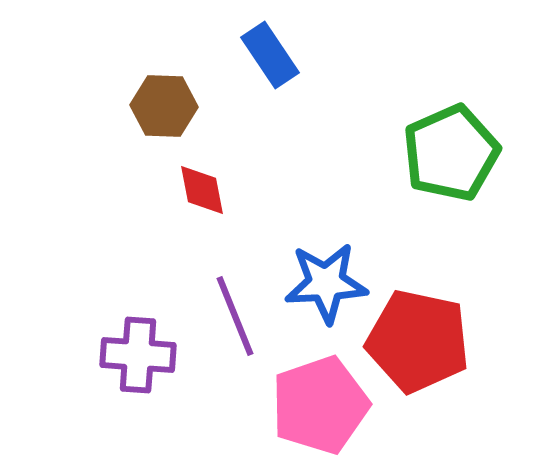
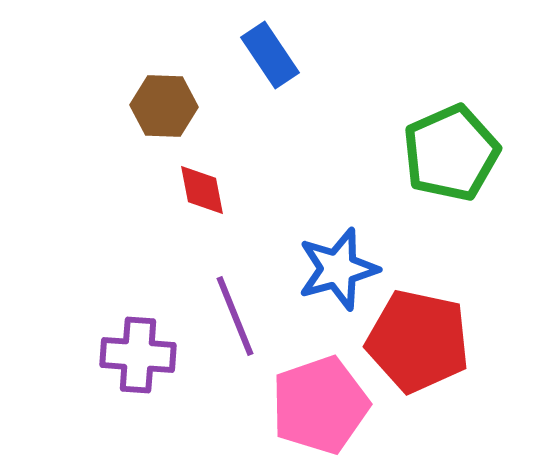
blue star: moved 12 px right, 14 px up; rotated 12 degrees counterclockwise
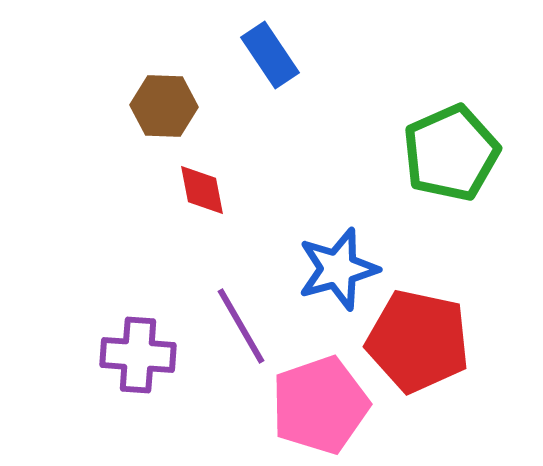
purple line: moved 6 px right, 10 px down; rotated 8 degrees counterclockwise
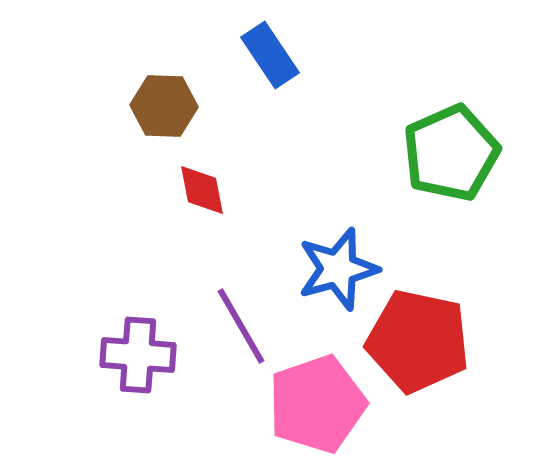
pink pentagon: moved 3 px left, 1 px up
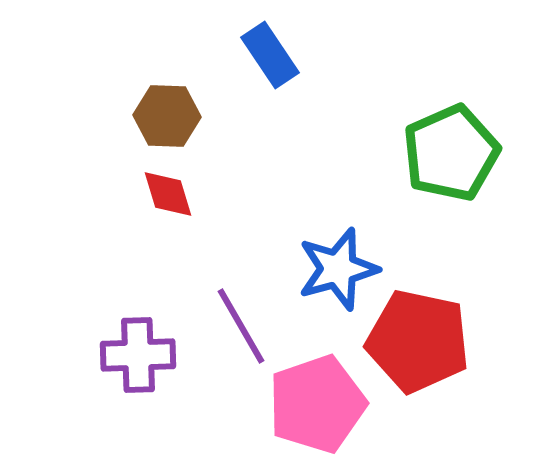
brown hexagon: moved 3 px right, 10 px down
red diamond: moved 34 px left, 4 px down; rotated 6 degrees counterclockwise
purple cross: rotated 6 degrees counterclockwise
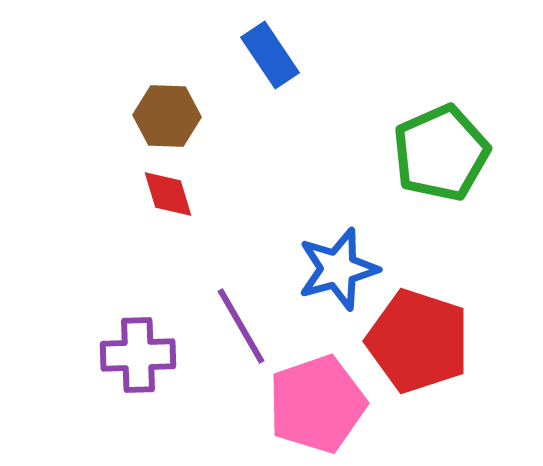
green pentagon: moved 10 px left
red pentagon: rotated 6 degrees clockwise
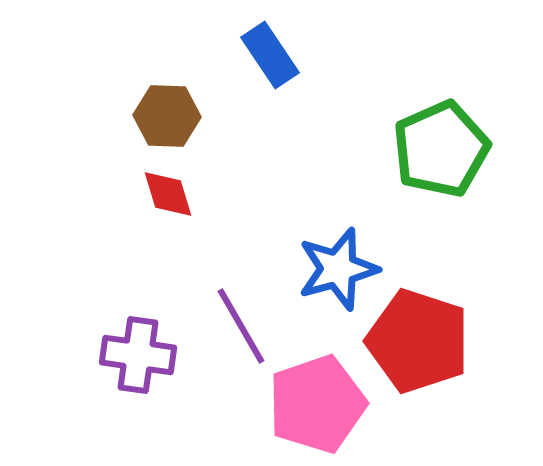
green pentagon: moved 4 px up
purple cross: rotated 10 degrees clockwise
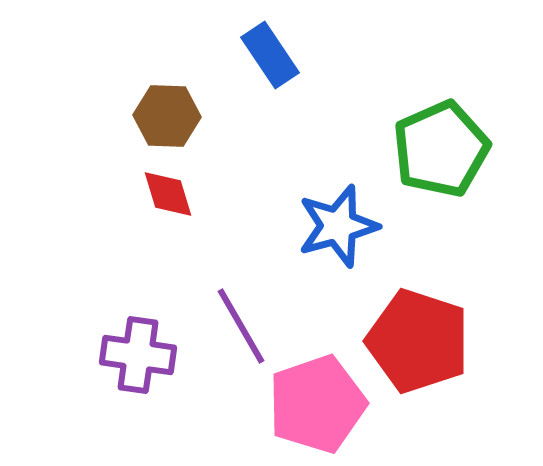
blue star: moved 43 px up
